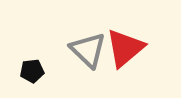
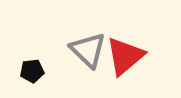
red triangle: moved 8 px down
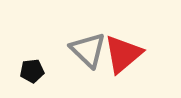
red triangle: moved 2 px left, 2 px up
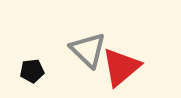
red triangle: moved 2 px left, 13 px down
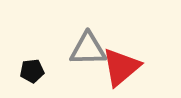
gray triangle: moved 1 px up; rotated 45 degrees counterclockwise
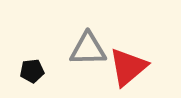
red triangle: moved 7 px right
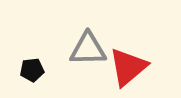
black pentagon: moved 1 px up
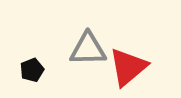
black pentagon: rotated 15 degrees counterclockwise
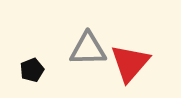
red triangle: moved 2 px right, 4 px up; rotated 9 degrees counterclockwise
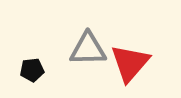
black pentagon: rotated 15 degrees clockwise
